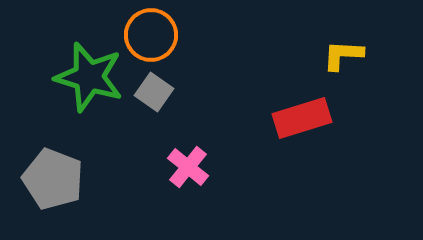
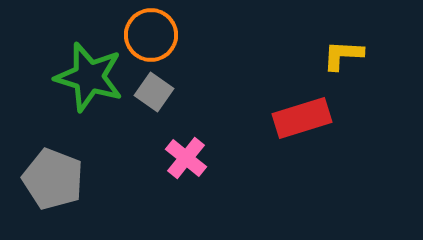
pink cross: moved 2 px left, 9 px up
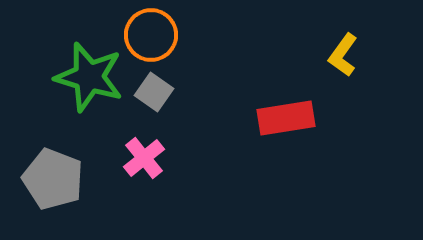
yellow L-shape: rotated 57 degrees counterclockwise
red rectangle: moved 16 px left; rotated 8 degrees clockwise
pink cross: moved 42 px left; rotated 12 degrees clockwise
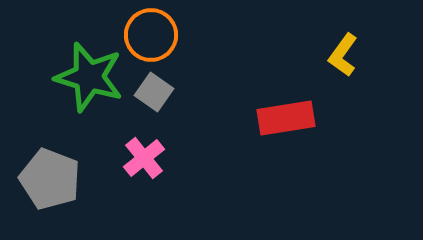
gray pentagon: moved 3 px left
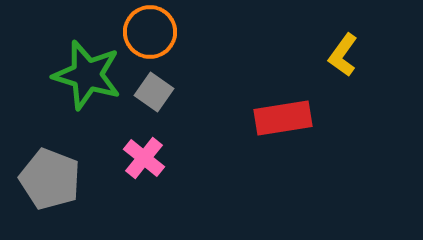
orange circle: moved 1 px left, 3 px up
green star: moved 2 px left, 2 px up
red rectangle: moved 3 px left
pink cross: rotated 12 degrees counterclockwise
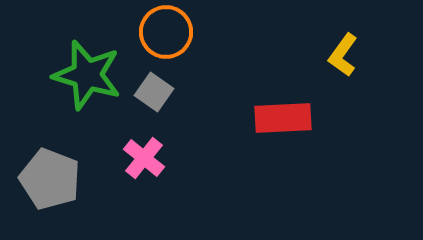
orange circle: moved 16 px right
red rectangle: rotated 6 degrees clockwise
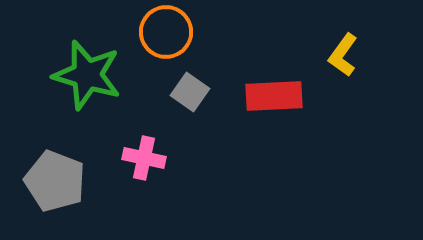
gray square: moved 36 px right
red rectangle: moved 9 px left, 22 px up
pink cross: rotated 27 degrees counterclockwise
gray pentagon: moved 5 px right, 2 px down
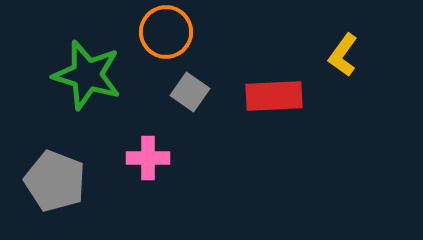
pink cross: moved 4 px right; rotated 12 degrees counterclockwise
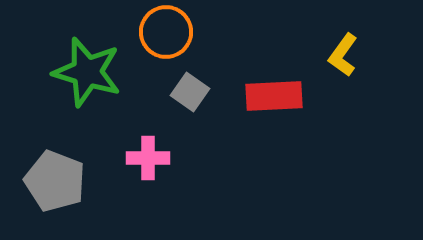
green star: moved 3 px up
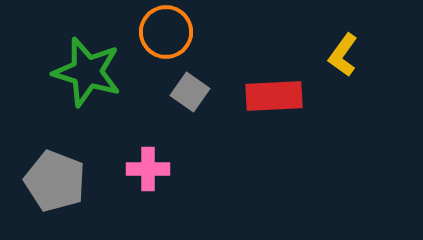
pink cross: moved 11 px down
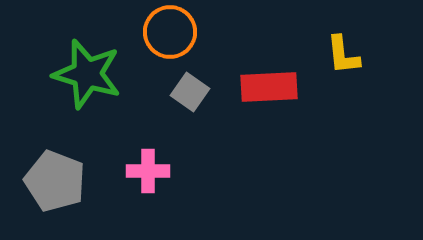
orange circle: moved 4 px right
yellow L-shape: rotated 42 degrees counterclockwise
green star: moved 2 px down
red rectangle: moved 5 px left, 9 px up
pink cross: moved 2 px down
